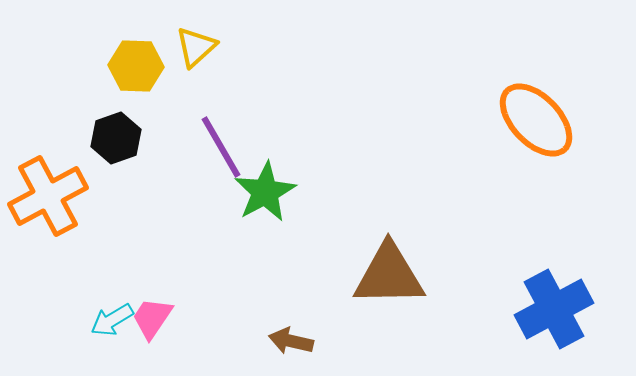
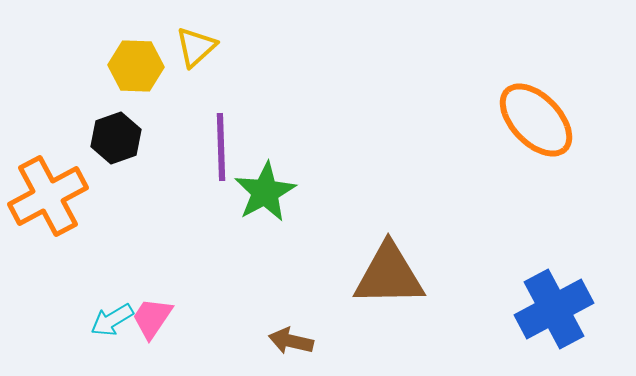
purple line: rotated 28 degrees clockwise
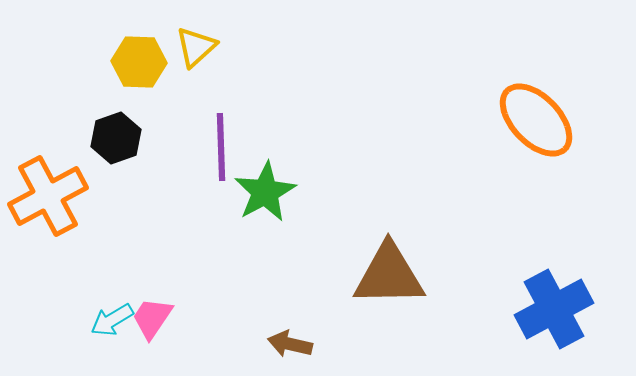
yellow hexagon: moved 3 px right, 4 px up
brown arrow: moved 1 px left, 3 px down
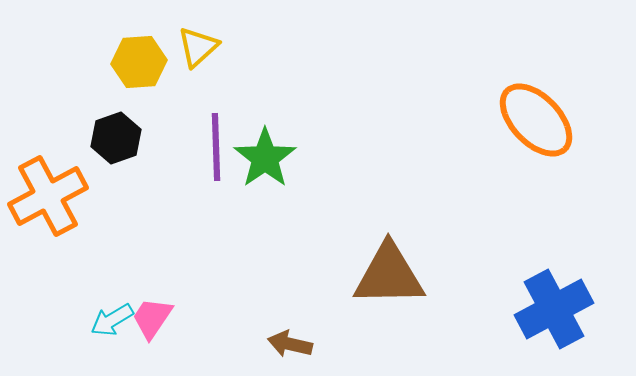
yellow triangle: moved 2 px right
yellow hexagon: rotated 6 degrees counterclockwise
purple line: moved 5 px left
green star: moved 34 px up; rotated 6 degrees counterclockwise
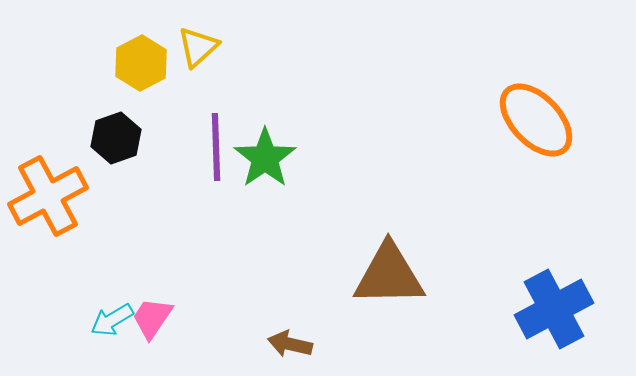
yellow hexagon: moved 2 px right, 1 px down; rotated 24 degrees counterclockwise
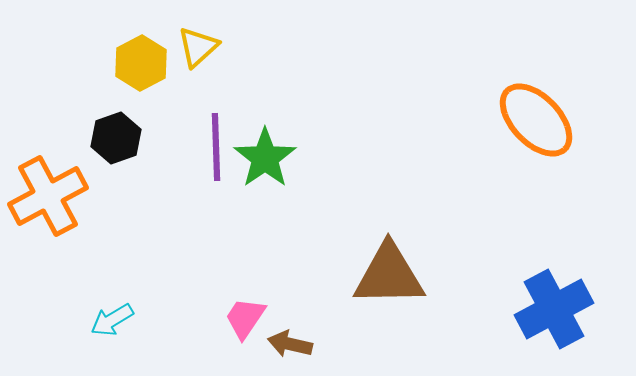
pink trapezoid: moved 93 px right
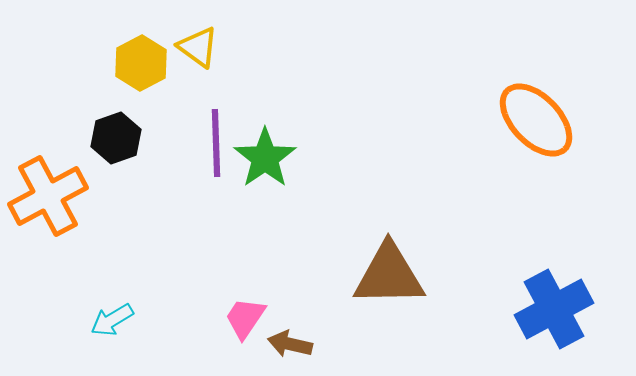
yellow triangle: rotated 42 degrees counterclockwise
purple line: moved 4 px up
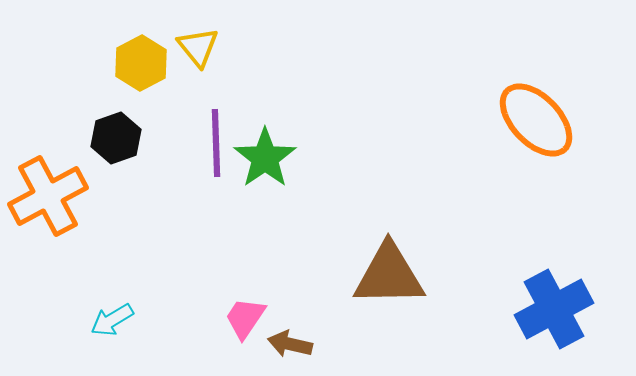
yellow triangle: rotated 15 degrees clockwise
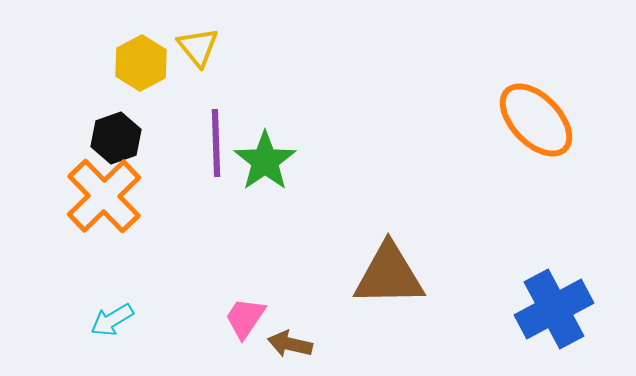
green star: moved 3 px down
orange cross: moved 56 px right; rotated 16 degrees counterclockwise
